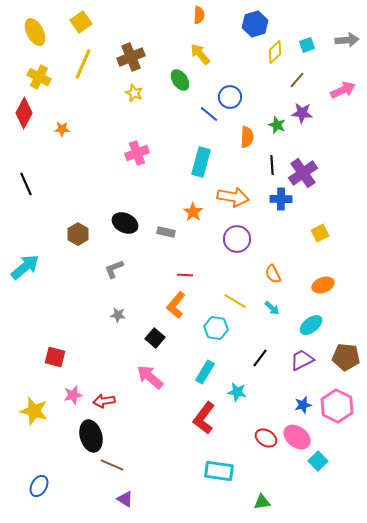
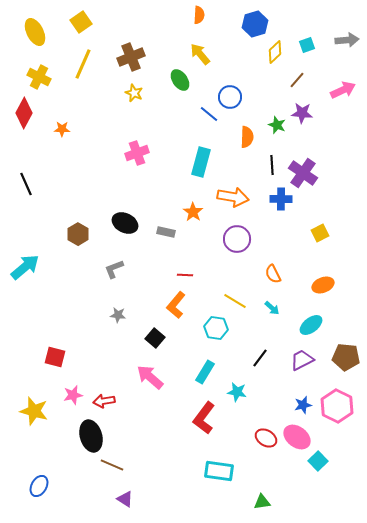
purple cross at (303, 173): rotated 20 degrees counterclockwise
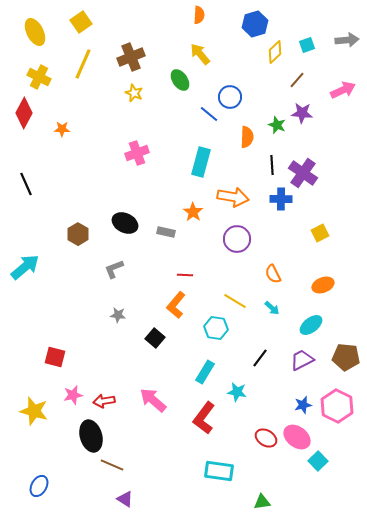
pink arrow at (150, 377): moved 3 px right, 23 px down
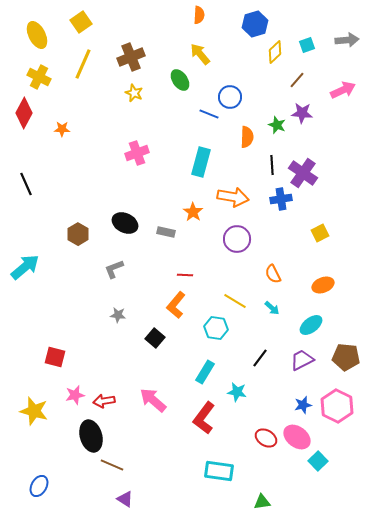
yellow ellipse at (35, 32): moved 2 px right, 3 px down
blue line at (209, 114): rotated 18 degrees counterclockwise
blue cross at (281, 199): rotated 10 degrees counterclockwise
pink star at (73, 395): moved 2 px right
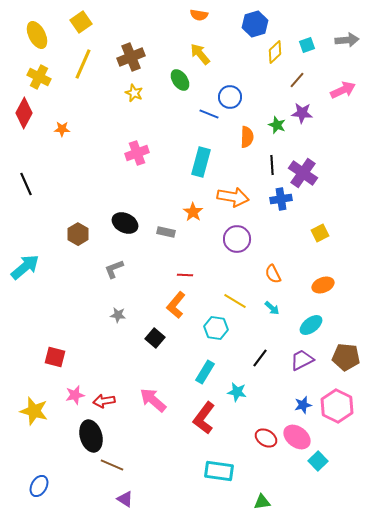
orange semicircle at (199, 15): rotated 96 degrees clockwise
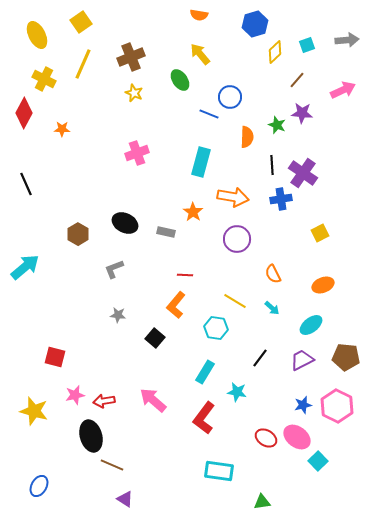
yellow cross at (39, 77): moved 5 px right, 2 px down
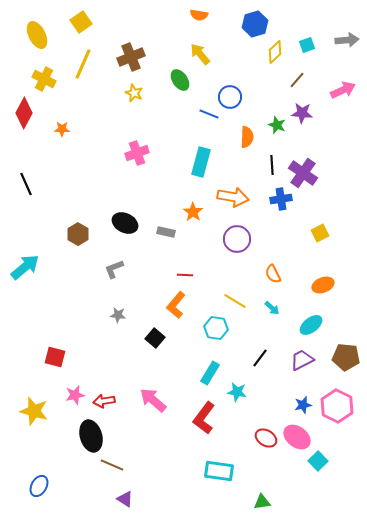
cyan rectangle at (205, 372): moved 5 px right, 1 px down
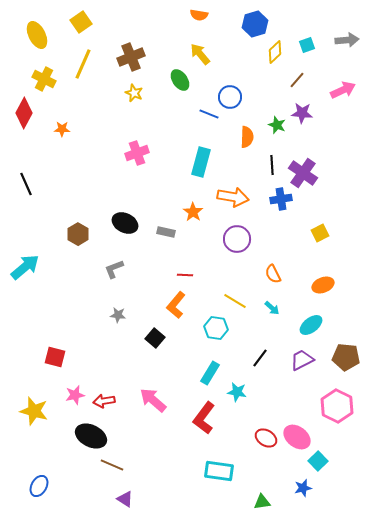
blue star at (303, 405): moved 83 px down
black ellipse at (91, 436): rotated 48 degrees counterclockwise
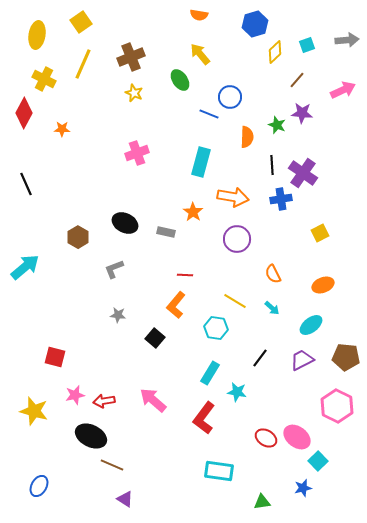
yellow ellipse at (37, 35): rotated 36 degrees clockwise
brown hexagon at (78, 234): moved 3 px down
